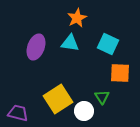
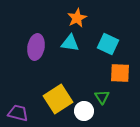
purple ellipse: rotated 10 degrees counterclockwise
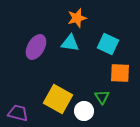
orange star: rotated 12 degrees clockwise
purple ellipse: rotated 20 degrees clockwise
yellow square: rotated 28 degrees counterclockwise
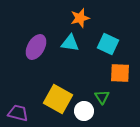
orange star: moved 3 px right
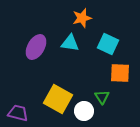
orange star: moved 2 px right
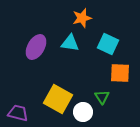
white circle: moved 1 px left, 1 px down
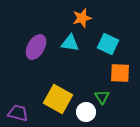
white circle: moved 3 px right
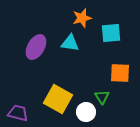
cyan square: moved 3 px right, 11 px up; rotated 30 degrees counterclockwise
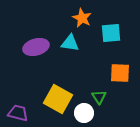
orange star: rotated 30 degrees counterclockwise
purple ellipse: rotated 45 degrees clockwise
green triangle: moved 3 px left
white circle: moved 2 px left, 1 px down
